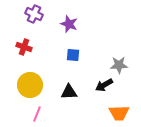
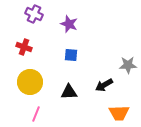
blue square: moved 2 px left
gray star: moved 9 px right
yellow circle: moved 3 px up
pink line: moved 1 px left
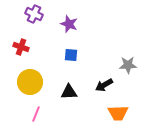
red cross: moved 3 px left
orange trapezoid: moved 1 px left
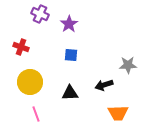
purple cross: moved 6 px right
purple star: rotated 18 degrees clockwise
black arrow: rotated 12 degrees clockwise
black triangle: moved 1 px right, 1 px down
pink line: rotated 42 degrees counterclockwise
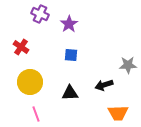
red cross: rotated 14 degrees clockwise
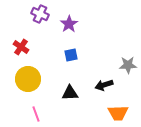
blue square: rotated 16 degrees counterclockwise
yellow circle: moved 2 px left, 3 px up
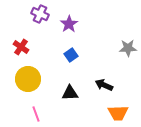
blue square: rotated 24 degrees counterclockwise
gray star: moved 17 px up
black arrow: rotated 42 degrees clockwise
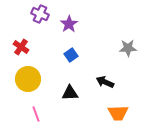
black arrow: moved 1 px right, 3 px up
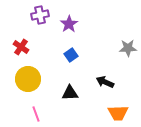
purple cross: moved 1 px down; rotated 36 degrees counterclockwise
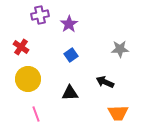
gray star: moved 8 px left, 1 px down
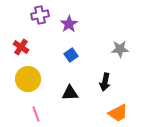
black arrow: rotated 102 degrees counterclockwise
orange trapezoid: rotated 25 degrees counterclockwise
